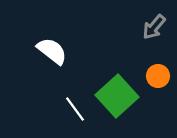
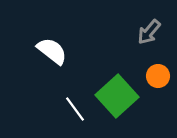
gray arrow: moved 5 px left, 5 px down
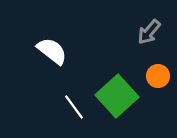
white line: moved 1 px left, 2 px up
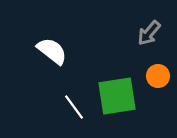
gray arrow: moved 1 px down
green square: rotated 33 degrees clockwise
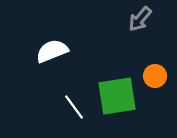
gray arrow: moved 9 px left, 14 px up
white semicircle: rotated 60 degrees counterclockwise
orange circle: moved 3 px left
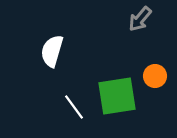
white semicircle: rotated 52 degrees counterclockwise
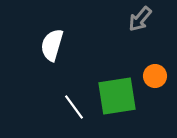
white semicircle: moved 6 px up
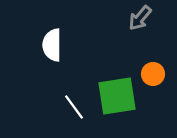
gray arrow: moved 1 px up
white semicircle: rotated 16 degrees counterclockwise
orange circle: moved 2 px left, 2 px up
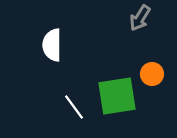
gray arrow: rotated 8 degrees counterclockwise
orange circle: moved 1 px left
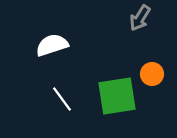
white semicircle: rotated 72 degrees clockwise
white line: moved 12 px left, 8 px up
